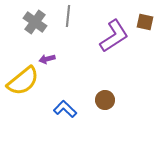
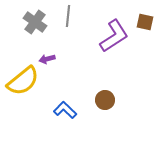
blue L-shape: moved 1 px down
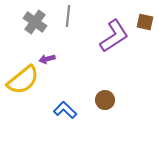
yellow semicircle: moved 1 px up
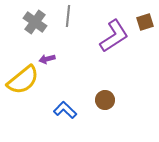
brown square: rotated 30 degrees counterclockwise
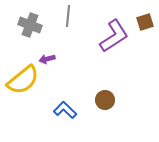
gray cross: moved 5 px left, 3 px down; rotated 15 degrees counterclockwise
